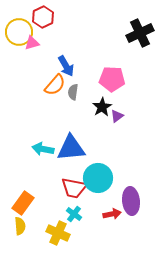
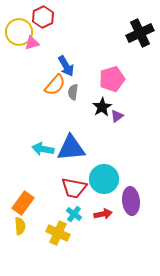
pink pentagon: rotated 20 degrees counterclockwise
cyan circle: moved 6 px right, 1 px down
red arrow: moved 9 px left
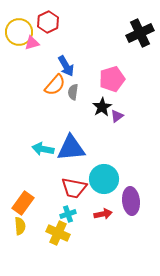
red hexagon: moved 5 px right, 5 px down
cyan cross: moved 6 px left; rotated 35 degrees clockwise
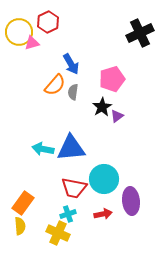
blue arrow: moved 5 px right, 2 px up
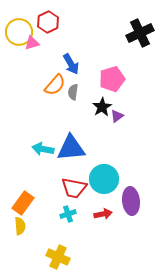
yellow cross: moved 24 px down
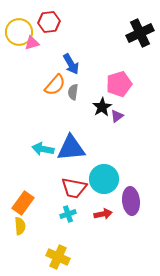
red hexagon: moved 1 px right; rotated 20 degrees clockwise
pink pentagon: moved 7 px right, 5 px down
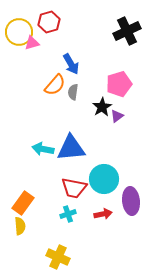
red hexagon: rotated 10 degrees counterclockwise
black cross: moved 13 px left, 2 px up
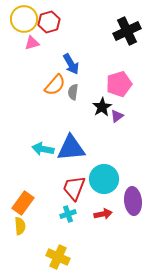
yellow circle: moved 5 px right, 13 px up
red trapezoid: rotated 100 degrees clockwise
purple ellipse: moved 2 px right
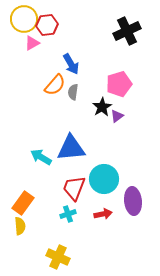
red hexagon: moved 2 px left, 3 px down; rotated 10 degrees clockwise
pink triangle: rotated 14 degrees counterclockwise
cyan arrow: moved 2 px left, 8 px down; rotated 20 degrees clockwise
